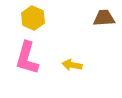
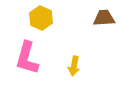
yellow hexagon: moved 8 px right
yellow arrow: moved 2 px right, 1 px down; rotated 90 degrees counterclockwise
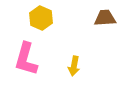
brown trapezoid: moved 1 px right
pink L-shape: moved 1 px left, 1 px down
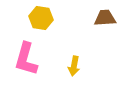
yellow hexagon: rotated 15 degrees counterclockwise
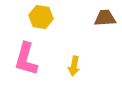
yellow hexagon: moved 1 px up
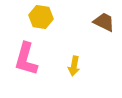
brown trapezoid: moved 1 px left, 4 px down; rotated 30 degrees clockwise
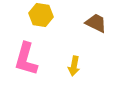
yellow hexagon: moved 2 px up
brown trapezoid: moved 8 px left, 1 px down
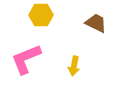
yellow hexagon: rotated 10 degrees counterclockwise
pink L-shape: rotated 52 degrees clockwise
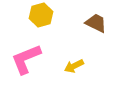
yellow hexagon: rotated 15 degrees counterclockwise
yellow arrow: rotated 54 degrees clockwise
